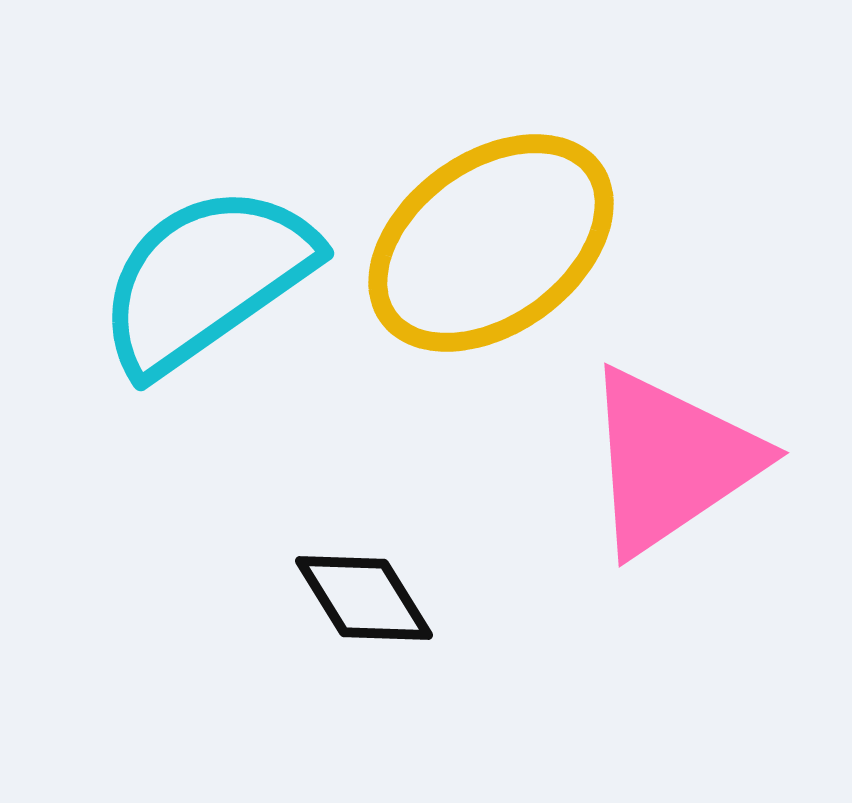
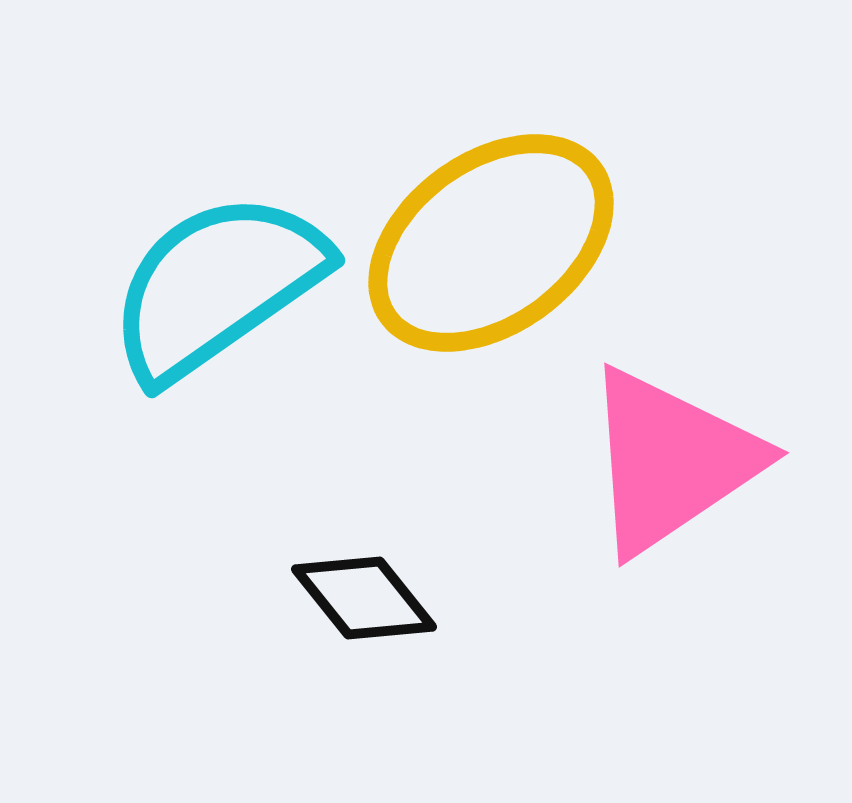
cyan semicircle: moved 11 px right, 7 px down
black diamond: rotated 7 degrees counterclockwise
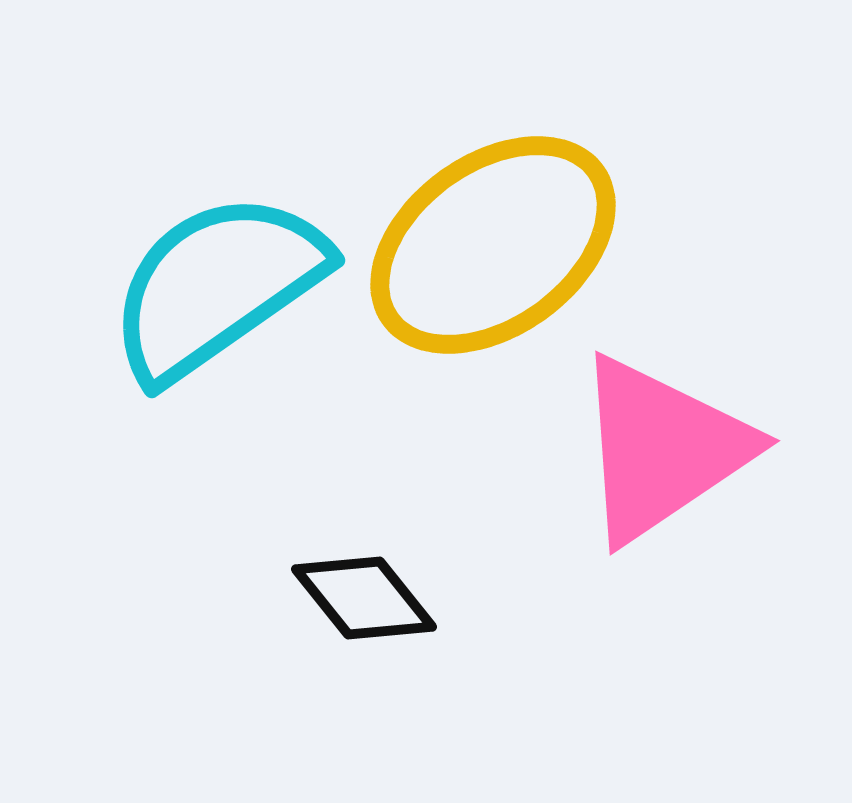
yellow ellipse: moved 2 px right, 2 px down
pink triangle: moved 9 px left, 12 px up
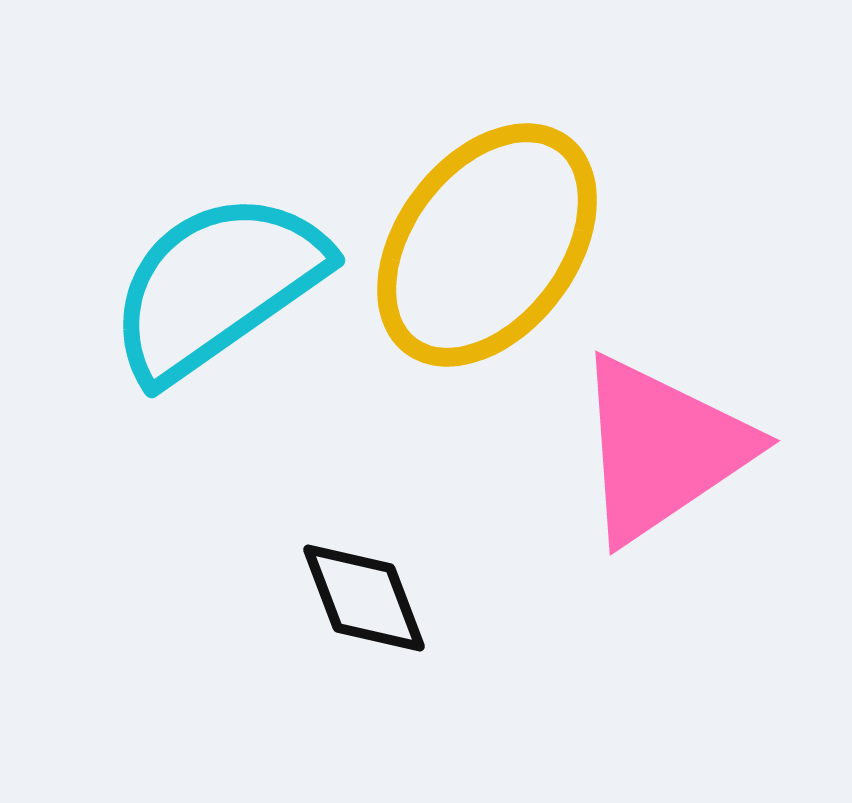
yellow ellipse: moved 6 px left; rotated 17 degrees counterclockwise
black diamond: rotated 18 degrees clockwise
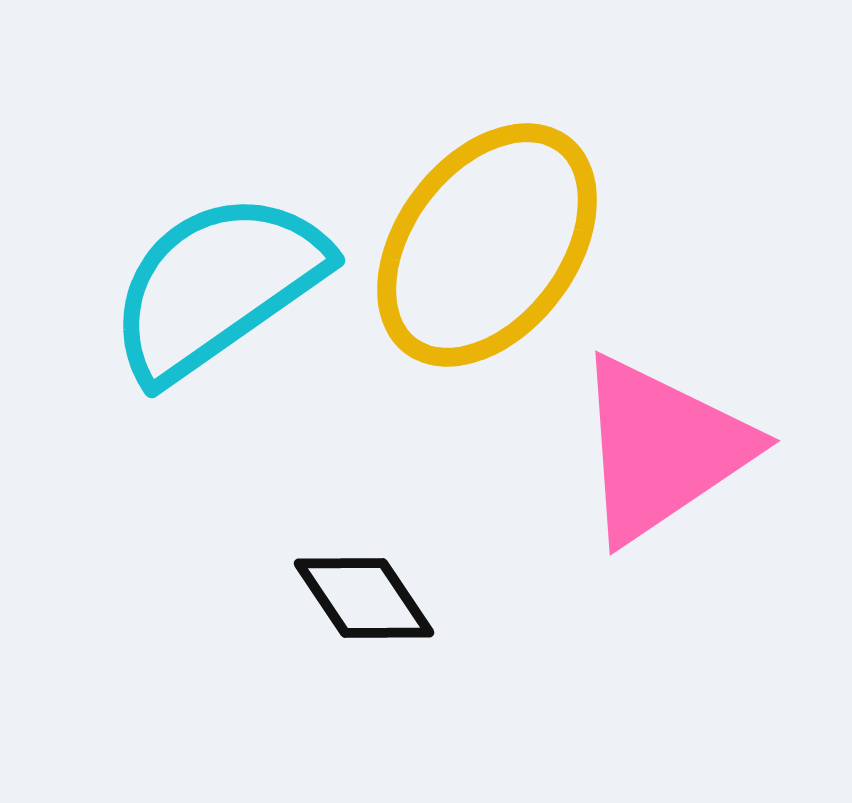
black diamond: rotated 13 degrees counterclockwise
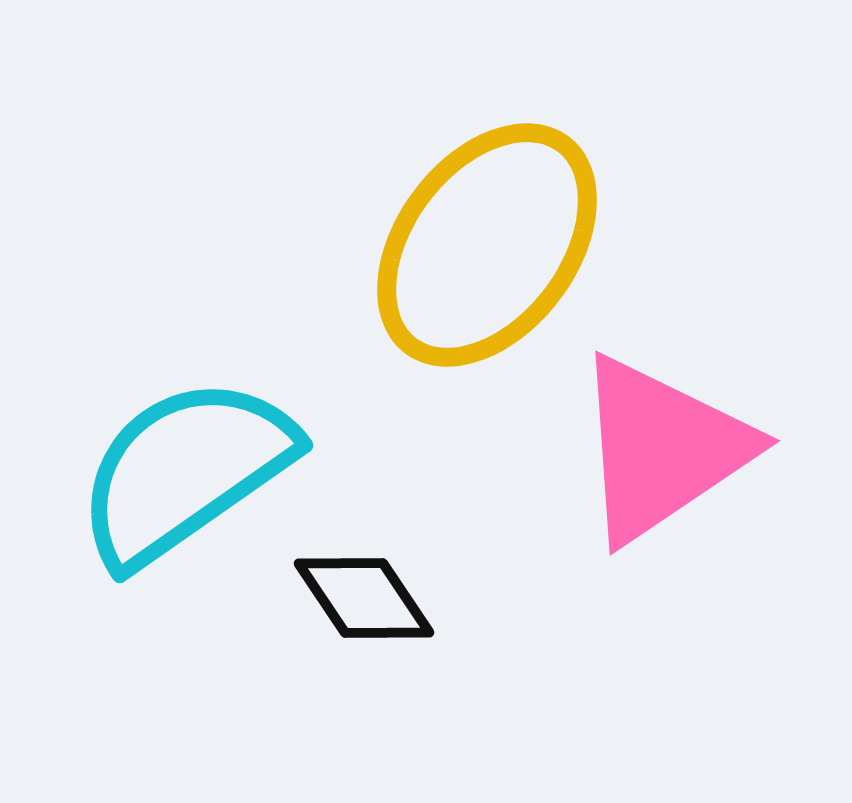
cyan semicircle: moved 32 px left, 185 px down
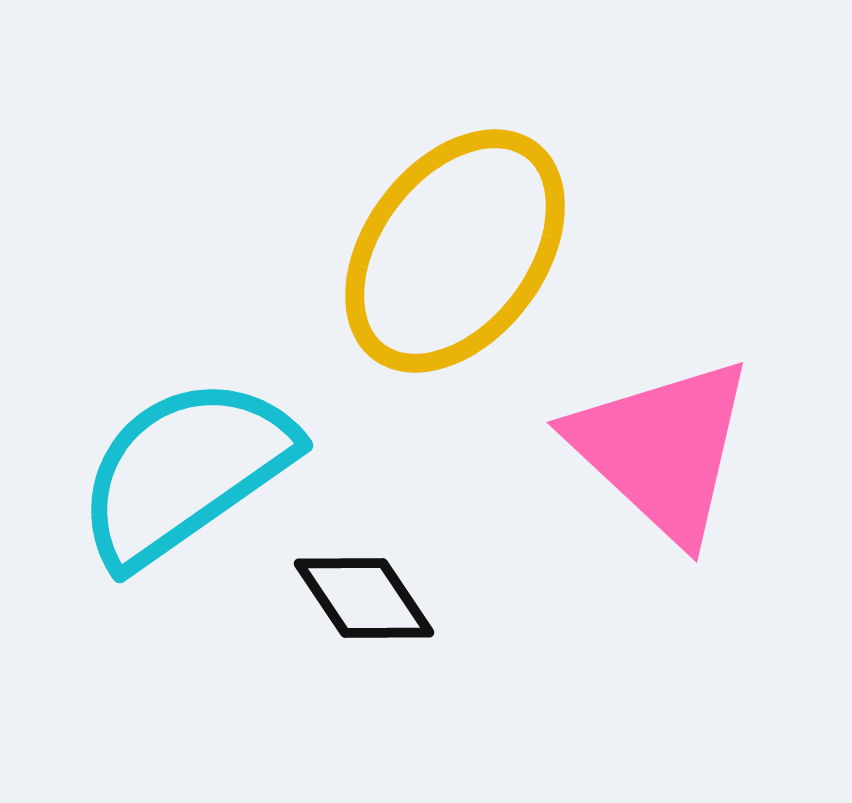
yellow ellipse: moved 32 px left, 6 px down
pink triangle: rotated 43 degrees counterclockwise
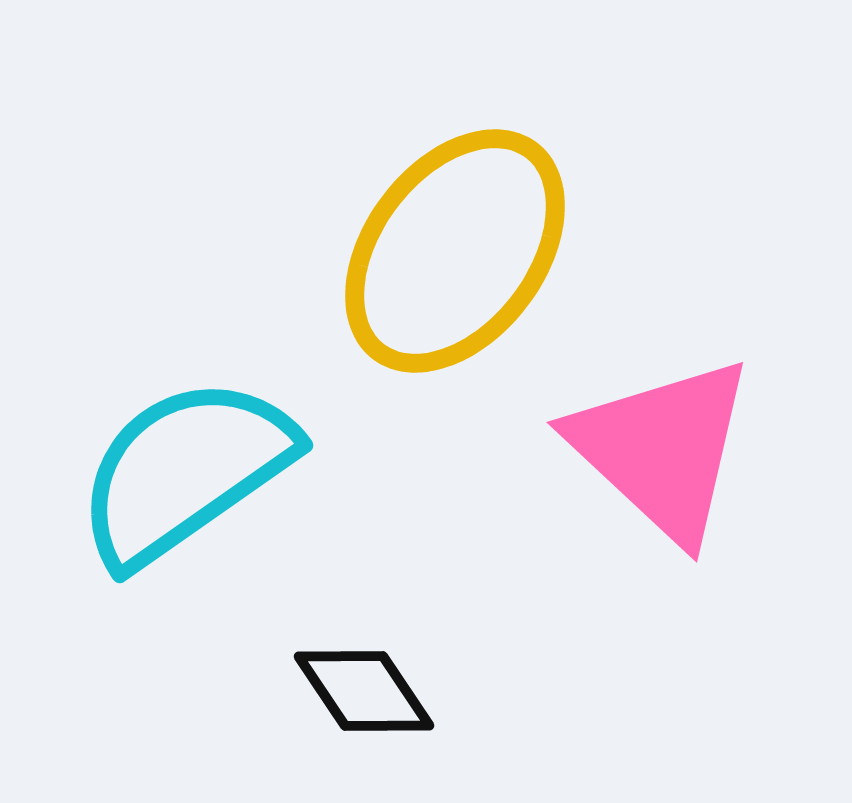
black diamond: moved 93 px down
